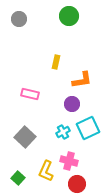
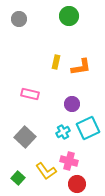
orange L-shape: moved 1 px left, 13 px up
yellow L-shape: rotated 60 degrees counterclockwise
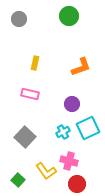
yellow rectangle: moved 21 px left, 1 px down
orange L-shape: rotated 10 degrees counterclockwise
green square: moved 2 px down
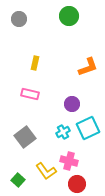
orange L-shape: moved 7 px right
gray square: rotated 10 degrees clockwise
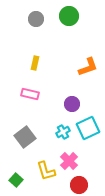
gray circle: moved 17 px right
pink cross: rotated 30 degrees clockwise
yellow L-shape: rotated 20 degrees clockwise
green square: moved 2 px left
red circle: moved 2 px right, 1 px down
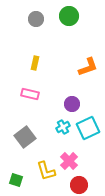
cyan cross: moved 5 px up
green square: rotated 24 degrees counterclockwise
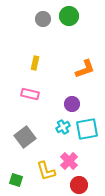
gray circle: moved 7 px right
orange L-shape: moved 3 px left, 2 px down
cyan square: moved 1 px left, 1 px down; rotated 15 degrees clockwise
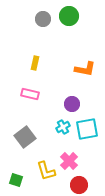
orange L-shape: rotated 30 degrees clockwise
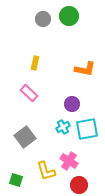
pink rectangle: moved 1 px left, 1 px up; rotated 30 degrees clockwise
pink cross: rotated 12 degrees counterclockwise
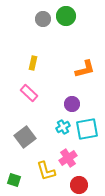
green circle: moved 3 px left
yellow rectangle: moved 2 px left
orange L-shape: rotated 25 degrees counterclockwise
pink cross: moved 1 px left, 3 px up; rotated 24 degrees clockwise
green square: moved 2 px left
